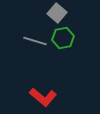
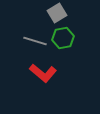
gray square: rotated 18 degrees clockwise
red L-shape: moved 24 px up
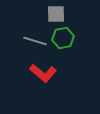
gray square: moved 1 px left, 1 px down; rotated 30 degrees clockwise
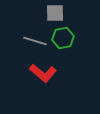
gray square: moved 1 px left, 1 px up
